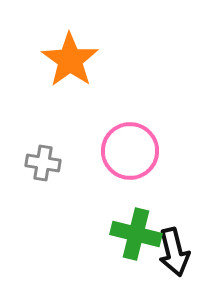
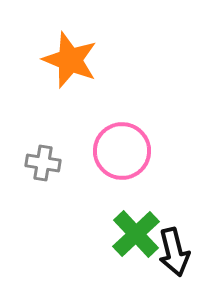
orange star: rotated 14 degrees counterclockwise
pink circle: moved 8 px left
green cross: rotated 33 degrees clockwise
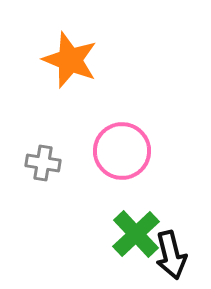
black arrow: moved 3 px left, 3 px down
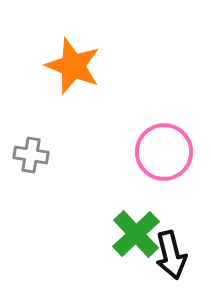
orange star: moved 3 px right, 6 px down
pink circle: moved 42 px right, 1 px down
gray cross: moved 12 px left, 8 px up
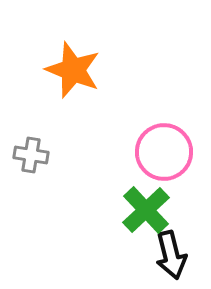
orange star: moved 4 px down
green cross: moved 10 px right, 24 px up
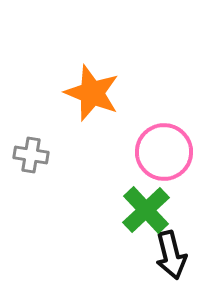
orange star: moved 19 px right, 23 px down
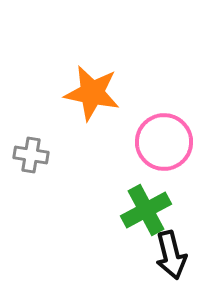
orange star: rotated 10 degrees counterclockwise
pink circle: moved 10 px up
green cross: rotated 15 degrees clockwise
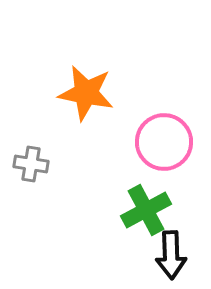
orange star: moved 6 px left
gray cross: moved 9 px down
black arrow: rotated 12 degrees clockwise
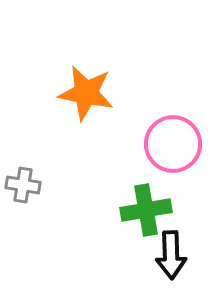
pink circle: moved 9 px right, 2 px down
gray cross: moved 8 px left, 21 px down
green cross: rotated 18 degrees clockwise
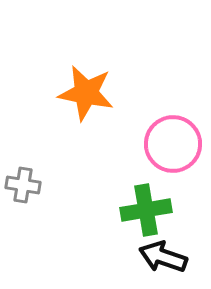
black arrow: moved 8 px left, 2 px down; rotated 111 degrees clockwise
